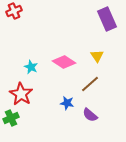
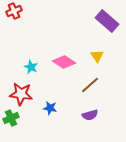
purple rectangle: moved 2 px down; rotated 25 degrees counterclockwise
brown line: moved 1 px down
red star: rotated 25 degrees counterclockwise
blue star: moved 17 px left, 5 px down
purple semicircle: rotated 56 degrees counterclockwise
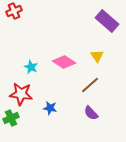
purple semicircle: moved 1 px right, 2 px up; rotated 63 degrees clockwise
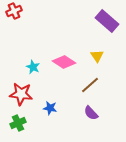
cyan star: moved 2 px right
green cross: moved 7 px right, 5 px down
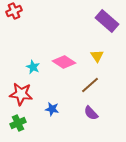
blue star: moved 2 px right, 1 px down
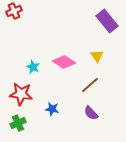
purple rectangle: rotated 10 degrees clockwise
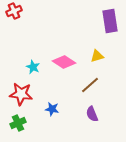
purple rectangle: moved 3 px right; rotated 30 degrees clockwise
yellow triangle: rotated 48 degrees clockwise
purple semicircle: moved 1 px right, 1 px down; rotated 21 degrees clockwise
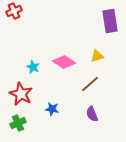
brown line: moved 1 px up
red star: rotated 20 degrees clockwise
